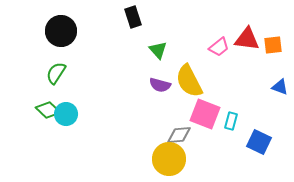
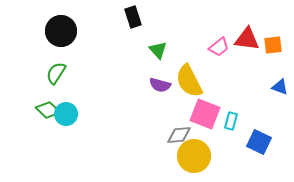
yellow circle: moved 25 px right, 3 px up
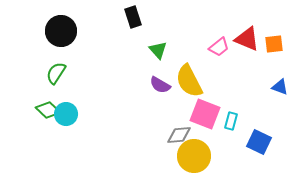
red triangle: rotated 16 degrees clockwise
orange square: moved 1 px right, 1 px up
purple semicircle: rotated 15 degrees clockwise
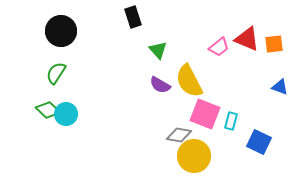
gray diamond: rotated 15 degrees clockwise
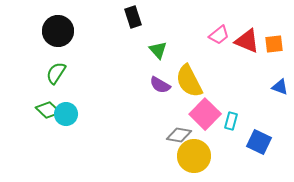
black circle: moved 3 px left
red triangle: moved 2 px down
pink trapezoid: moved 12 px up
pink square: rotated 24 degrees clockwise
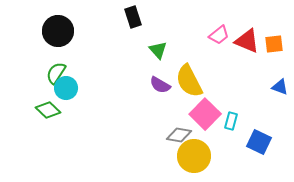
cyan circle: moved 26 px up
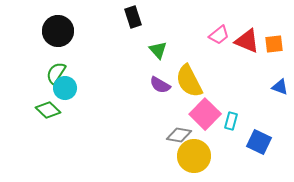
cyan circle: moved 1 px left
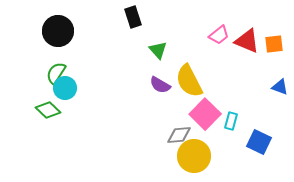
gray diamond: rotated 15 degrees counterclockwise
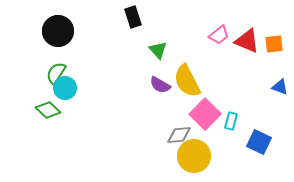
yellow semicircle: moved 2 px left
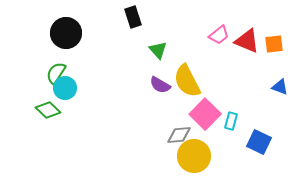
black circle: moved 8 px right, 2 px down
